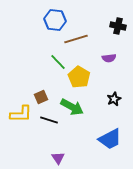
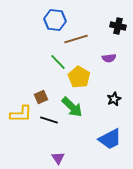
green arrow: rotated 15 degrees clockwise
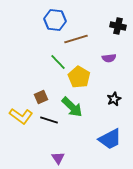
yellow L-shape: moved 2 px down; rotated 35 degrees clockwise
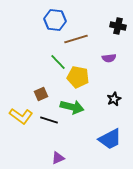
yellow pentagon: moved 1 px left; rotated 20 degrees counterclockwise
brown square: moved 3 px up
green arrow: rotated 30 degrees counterclockwise
purple triangle: rotated 40 degrees clockwise
